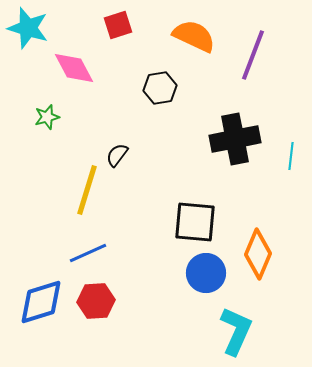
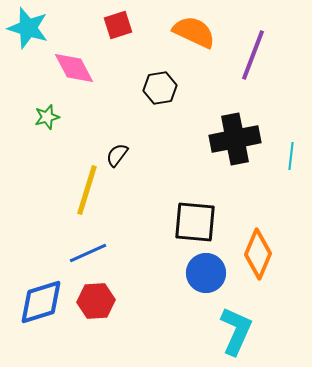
orange semicircle: moved 4 px up
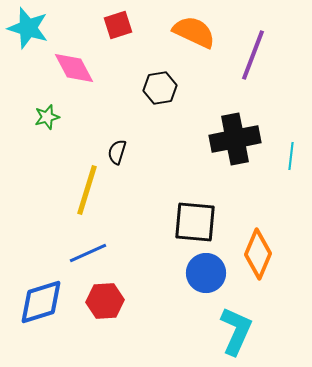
black semicircle: moved 3 px up; rotated 20 degrees counterclockwise
red hexagon: moved 9 px right
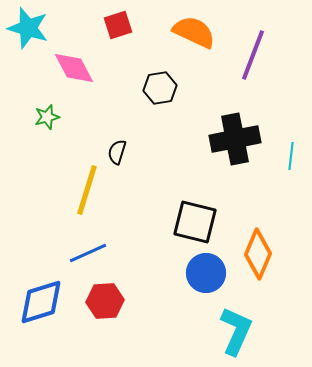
black square: rotated 9 degrees clockwise
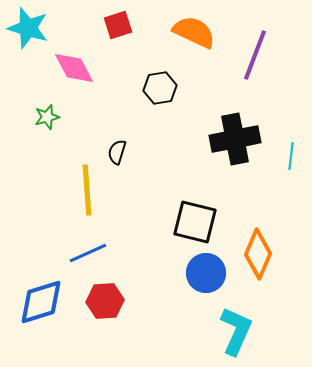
purple line: moved 2 px right
yellow line: rotated 21 degrees counterclockwise
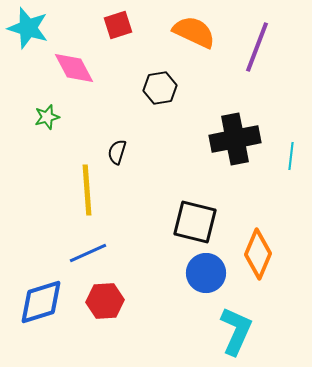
purple line: moved 2 px right, 8 px up
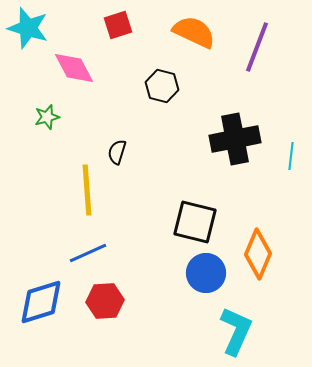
black hexagon: moved 2 px right, 2 px up; rotated 24 degrees clockwise
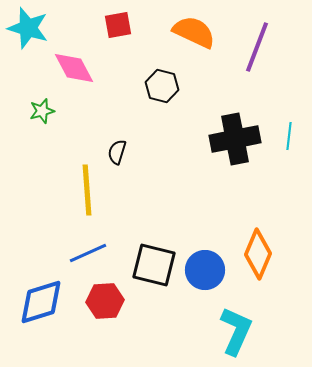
red square: rotated 8 degrees clockwise
green star: moved 5 px left, 6 px up
cyan line: moved 2 px left, 20 px up
black square: moved 41 px left, 43 px down
blue circle: moved 1 px left, 3 px up
